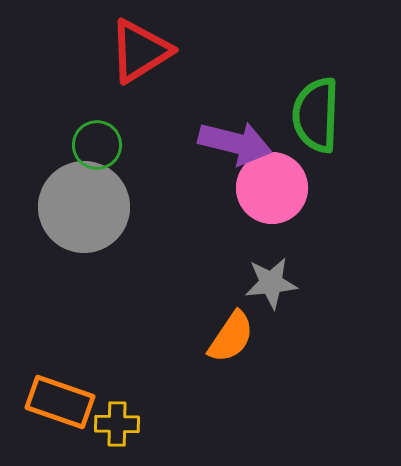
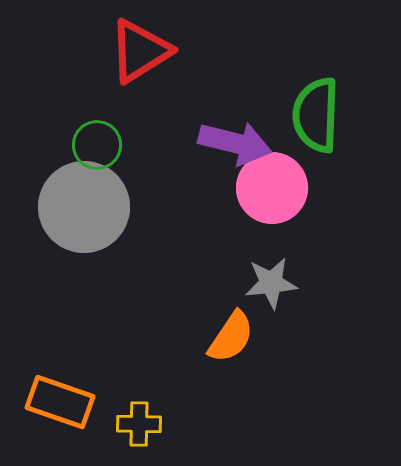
yellow cross: moved 22 px right
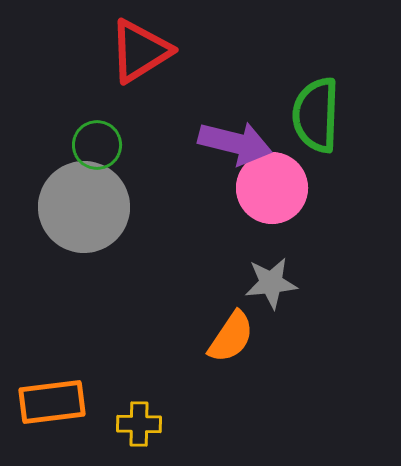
orange rectangle: moved 8 px left; rotated 26 degrees counterclockwise
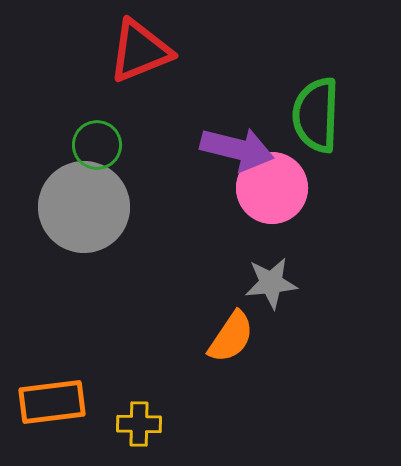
red triangle: rotated 10 degrees clockwise
purple arrow: moved 2 px right, 6 px down
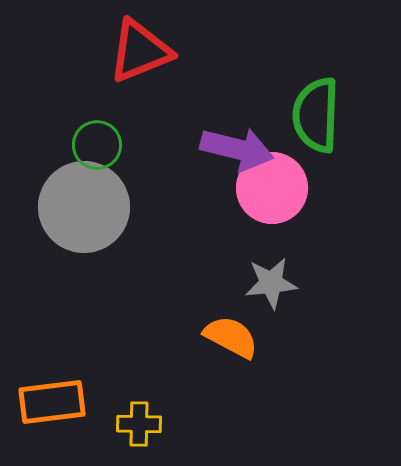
orange semicircle: rotated 96 degrees counterclockwise
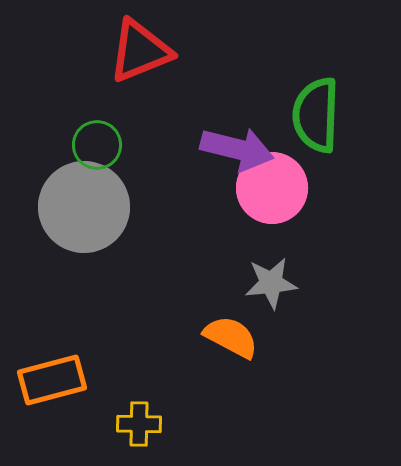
orange rectangle: moved 22 px up; rotated 8 degrees counterclockwise
